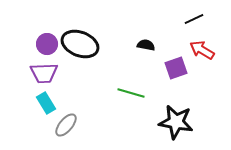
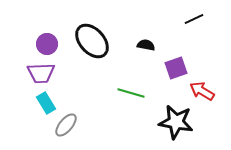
black ellipse: moved 12 px right, 3 px up; rotated 27 degrees clockwise
red arrow: moved 41 px down
purple trapezoid: moved 3 px left
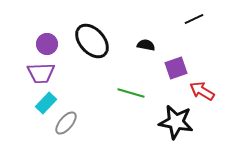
cyan rectangle: rotated 75 degrees clockwise
gray ellipse: moved 2 px up
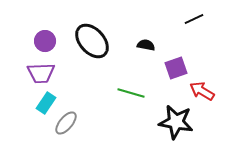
purple circle: moved 2 px left, 3 px up
cyan rectangle: rotated 10 degrees counterclockwise
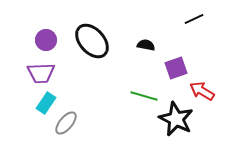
purple circle: moved 1 px right, 1 px up
green line: moved 13 px right, 3 px down
black star: moved 3 px up; rotated 16 degrees clockwise
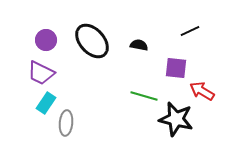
black line: moved 4 px left, 12 px down
black semicircle: moved 7 px left
purple square: rotated 25 degrees clockwise
purple trapezoid: rotated 28 degrees clockwise
black star: rotated 12 degrees counterclockwise
gray ellipse: rotated 35 degrees counterclockwise
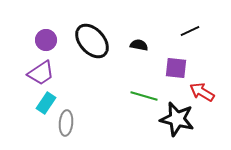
purple trapezoid: rotated 60 degrees counterclockwise
red arrow: moved 1 px down
black star: moved 1 px right
